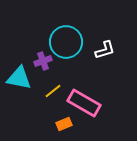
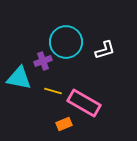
yellow line: rotated 54 degrees clockwise
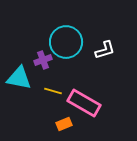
purple cross: moved 1 px up
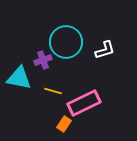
pink rectangle: rotated 56 degrees counterclockwise
orange rectangle: rotated 35 degrees counterclockwise
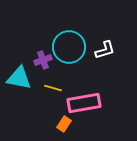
cyan circle: moved 3 px right, 5 px down
yellow line: moved 3 px up
pink rectangle: rotated 16 degrees clockwise
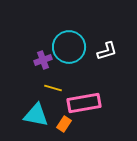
white L-shape: moved 2 px right, 1 px down
cyan triangle: moved 17 px right, 37 px down
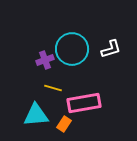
cyan circle: moved 3 px right, 2 px down
white L-shape: moved 4 px right, 2 px up
purple cross: moved 2 px right
cyan triangle: rotated 16 degrees counterclockwise
